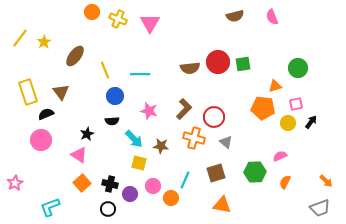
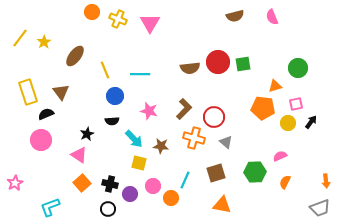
orange arrow at (326, 181): rotated 40 degrees clockwise
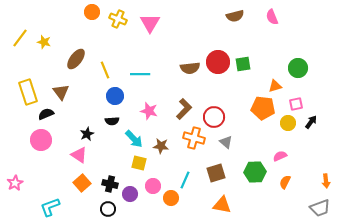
yellow star at (44, 42): rotated 24 degrees counterclockwise
brown ellipse at (75, 56): moved 1 px right, 3 px down
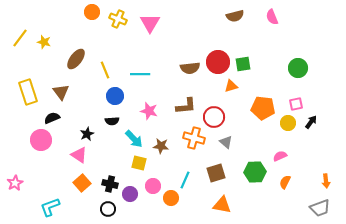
orange triangle at (275, 86): moved 44 px left
brown L-shape at (184, 109): moved 2 px right, 3 px up; rotated 40 degrees clockwise
black semicircle at (46, 114): moved 6 px right, 4 px down
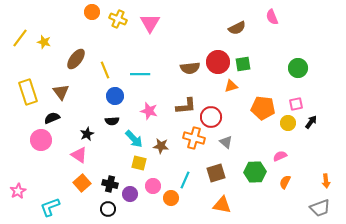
brown semicircle at (235, 16): moved 2 px right, 12 px down; rotated 12 degrees counterclockwise
red circle at (214, 117): moved 3 px left
pink star at (15, 183): moved 3 px right, 8 px down
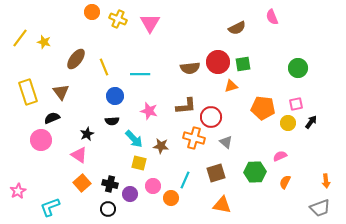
yellow line at (105, 70): moved 1 px left, 3 px up
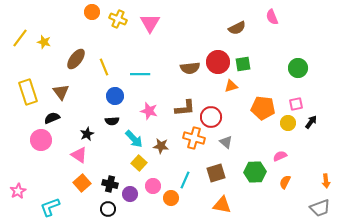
brown L-shape at (186, 106): moved 1 px left, 2 px down
yellow square at (139, 163): rotated 28 degrees clockwise
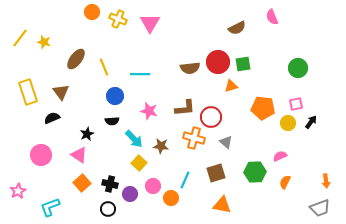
pink circle at (41, 140): moved 15 px down
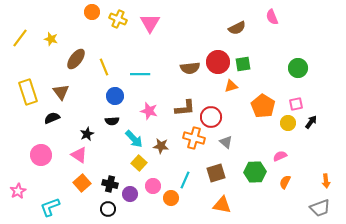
yellow star at (44, 42): moved 7 px right, 3 px up
orange pentagon at (263, 108): moved 2 px up; rotated 25 degrees clockwise
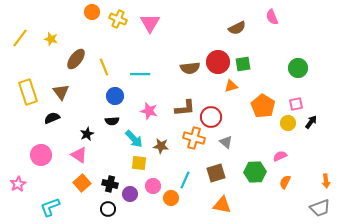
yellow square at (139, 163): rotated 35 degrees counterclockwise
pink star at (18, 191): moved 7 px up
